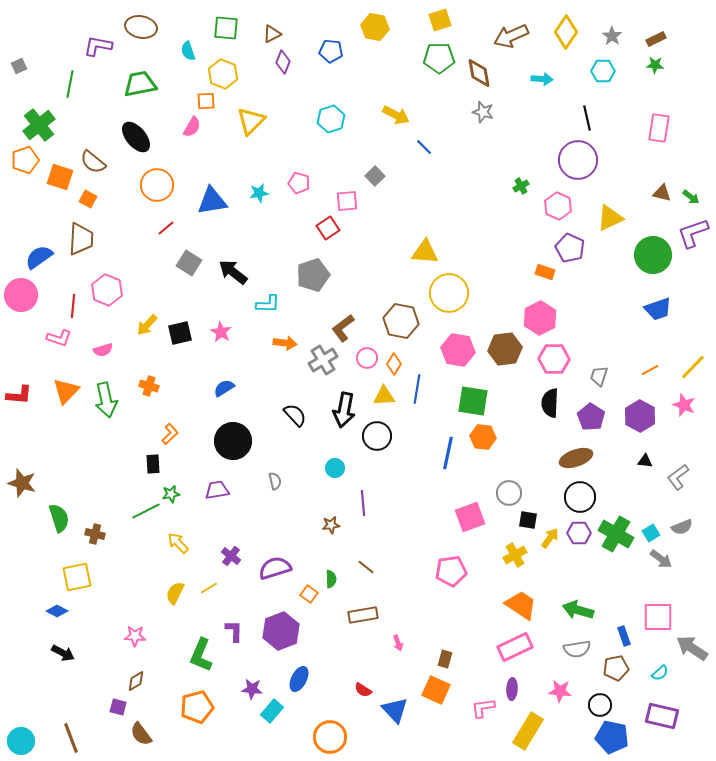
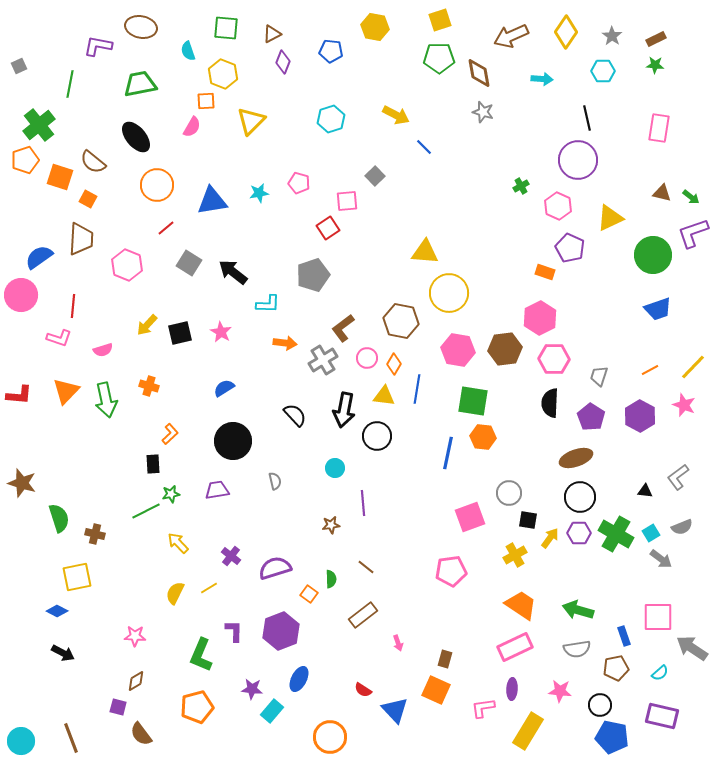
pink hexagon at (107, 290): moved 20 px right, 25 px up
yellow triangle at (384, 396): rotated 10 degrees clockwise
black triangle at (645, 461): moved 30 px down
brown rectangle at (363, 615): rotated 28 degrees counterclockwise
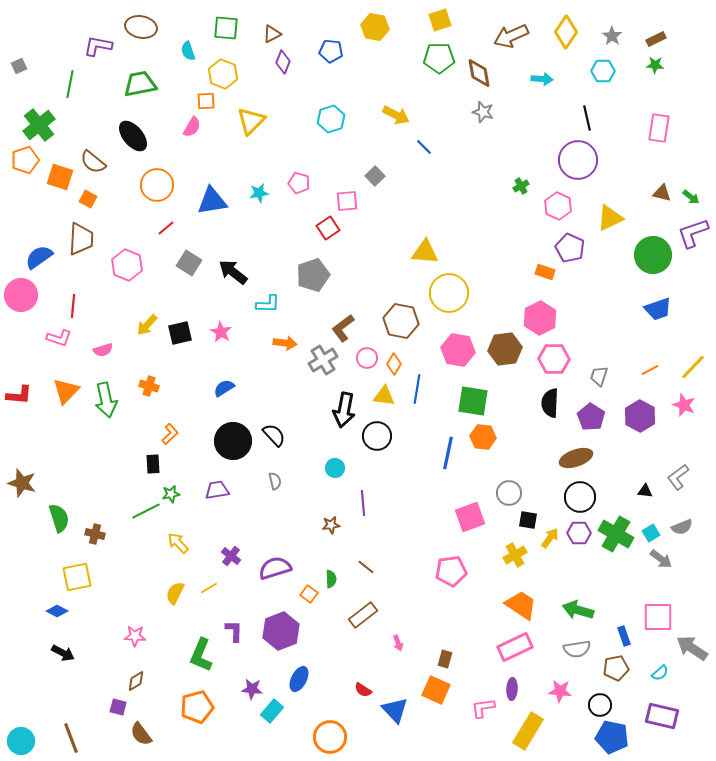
black ellipse at (136, 137): moved 3 px left, 1 px up
black semicircle at (295, 415): moved 21 px left, 20 px down
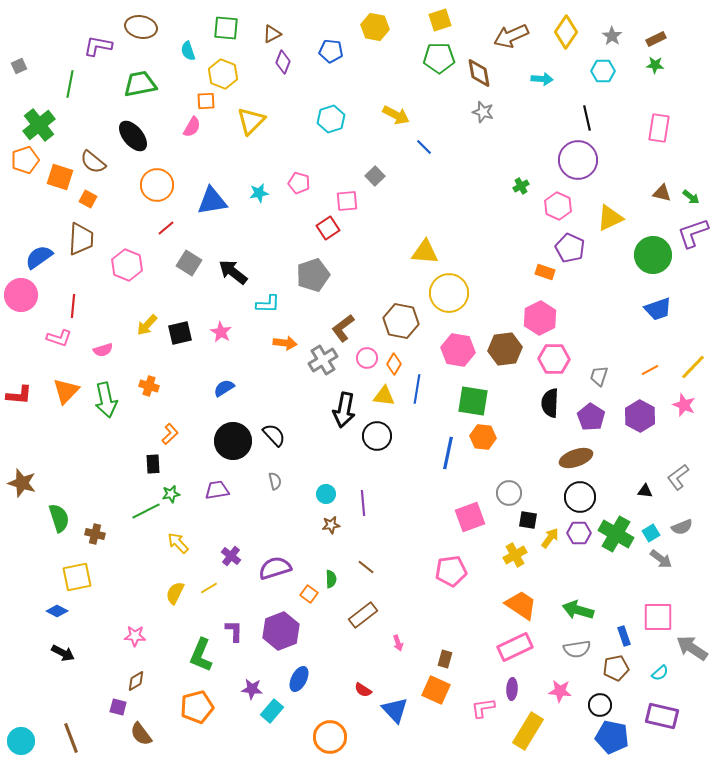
cyan circle at (335, 468): moved 9 px left, 26 px down
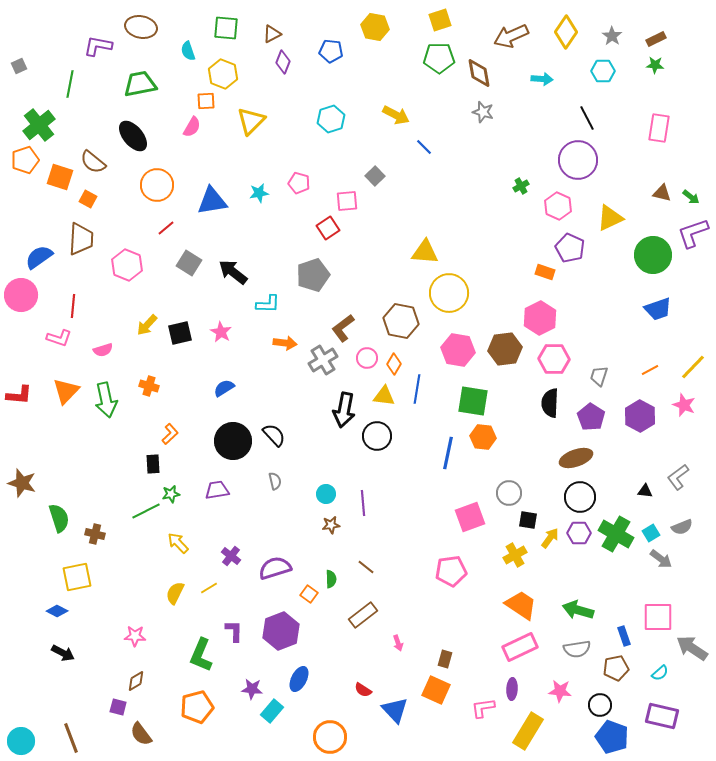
black line at (587, 118): rotated 15 degrees counterclockwise
pink rectangle at (515, 647): moved 5 px right
blue pentagon at (612, 737): rotated 8 degrees clockwise
